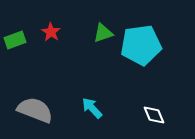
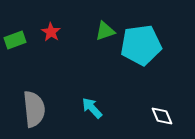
green triangle: moved 2 px right, 2 px up
gray semicircle: moved 1 px left, 1 px up; rotated 63 degrees clockwise
white diamond: moved 8 px right, 1 px down
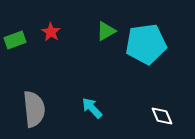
green triangle: moved 1 px right; rotated 10 degrees counterclockwise
cyan pentagon: moved 5 px right, 1 px up
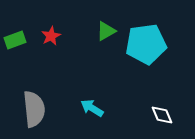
red star: moved 4 px down; rotated 12 degrees clockwise
cyan arrow: rotated 15 degrees counterclockwise
white diamond: moved 1 px up
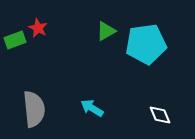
red star: moved 13 px left, 8 px up; rotated 18 degrees counterclockwise
white diamond: moved 2 px left
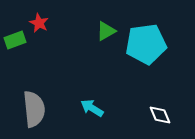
red star: moved 1 px right, 5 px up
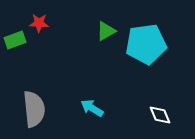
red star: rotated 24 degrees counterclockwise
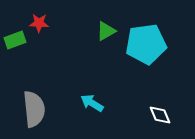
cyan arrow: moved 5 px up
